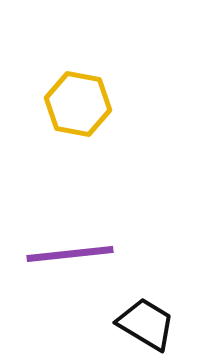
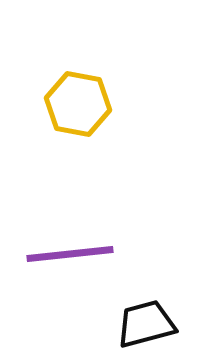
black trapezoid: rotated 46 degrees counterclockwise
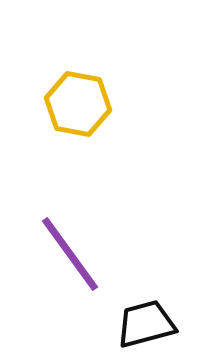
purple line: rotated 60 degrees clockwise
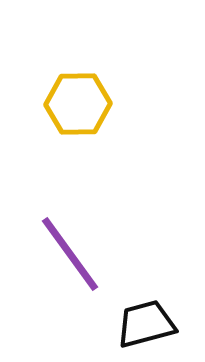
yellow hexagon: rotated 12 degrees counterclockwise
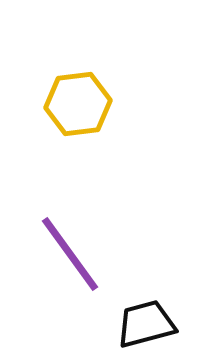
yellow hexagon: rotated 6 degrees counterclockwise
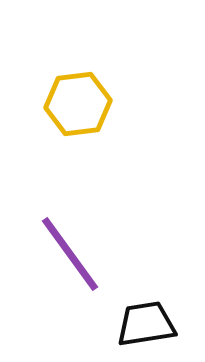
black trapezoid: rotated 6 degrees clockwise
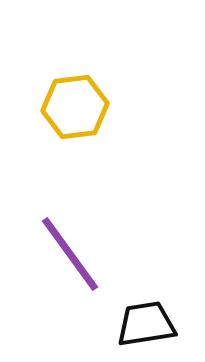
yellow hexagon: moved 3 px left, 3 px down
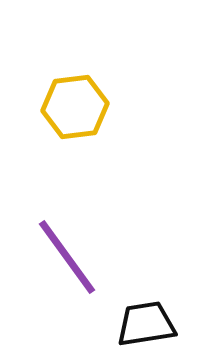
purple line: moved 3 px left, 3 px down
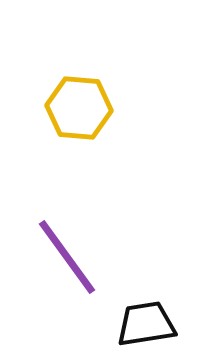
yellow hexagon: moved 4 px right, 1 px down; rotated 12 degrees clockwise
